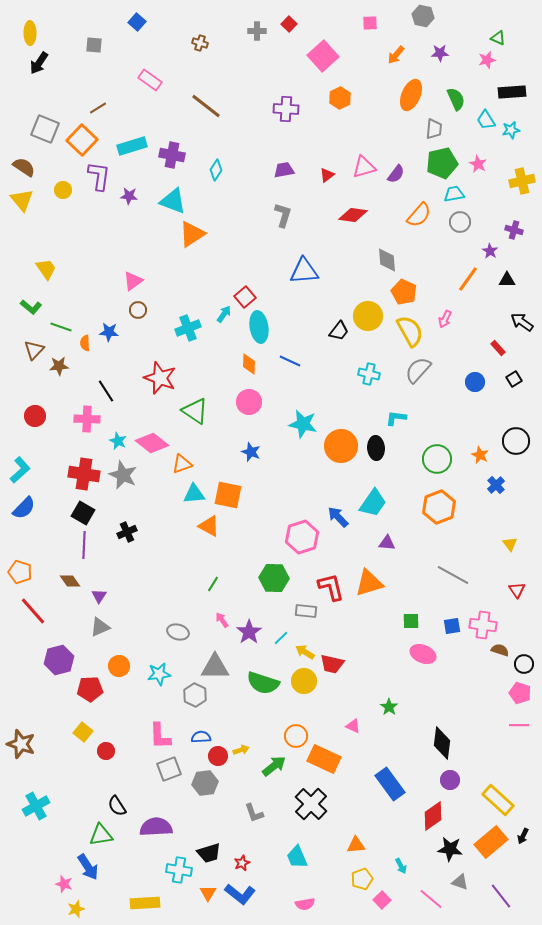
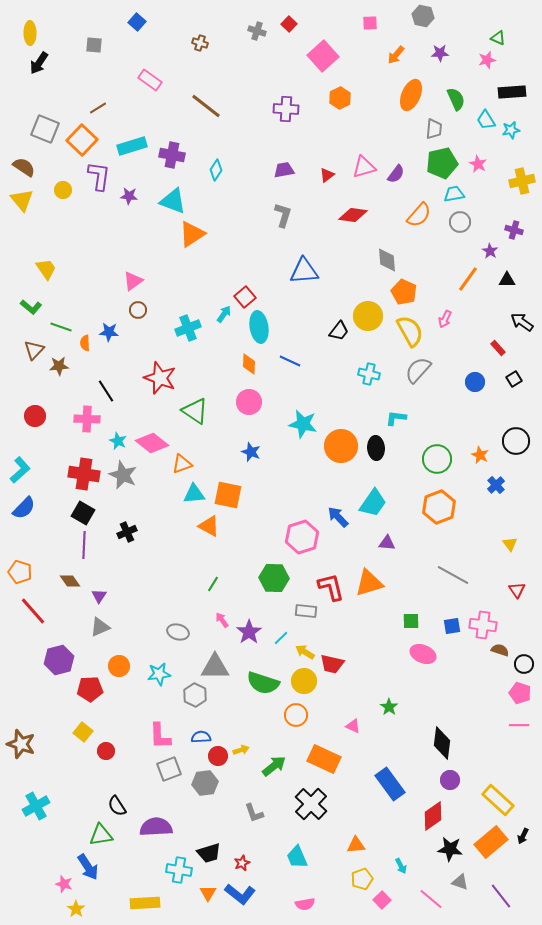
gray cross at (257, 31): rotated 18 degrees clockwise
orange circle at (296, 736): moved 21 px up
yellow star at (76, 909): rotated 18 degrees counterclockwise
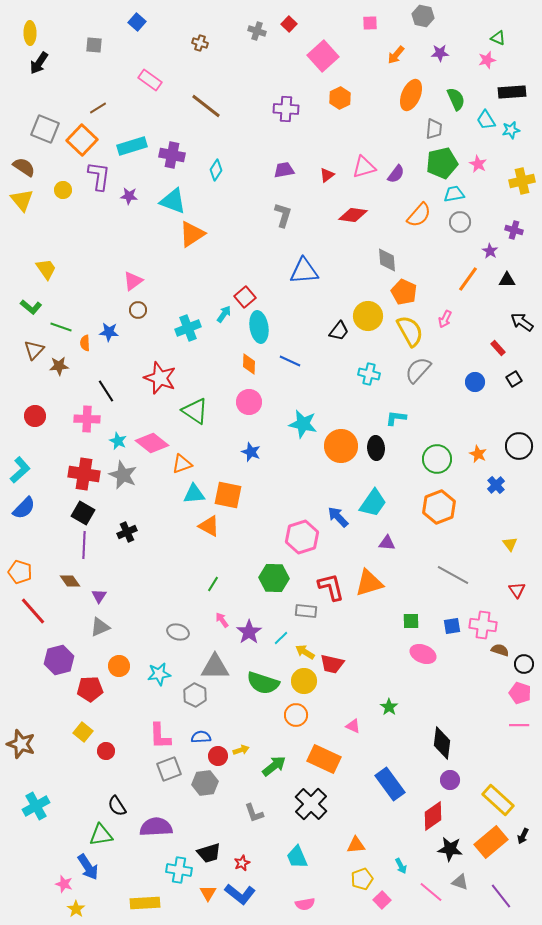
black circle at (516, 441): moved 3 px right, 5 px down
orange star at (480, 455): moved 2 px left, 1 px up
pink line at (431, 899): moved 7 px up
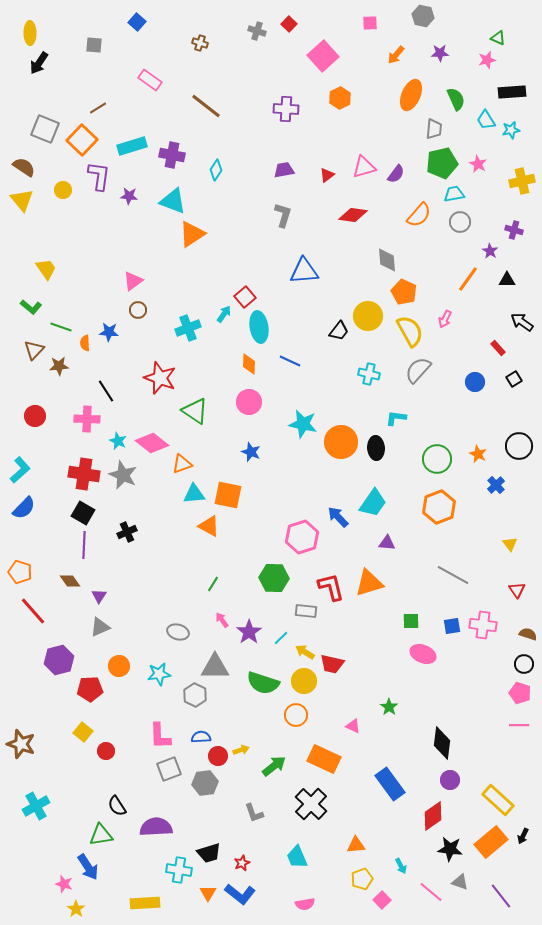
orange circle at (341, 446): moved 4 px up
brown semicircle at (500, 650): moved 28 px right, 16 px up
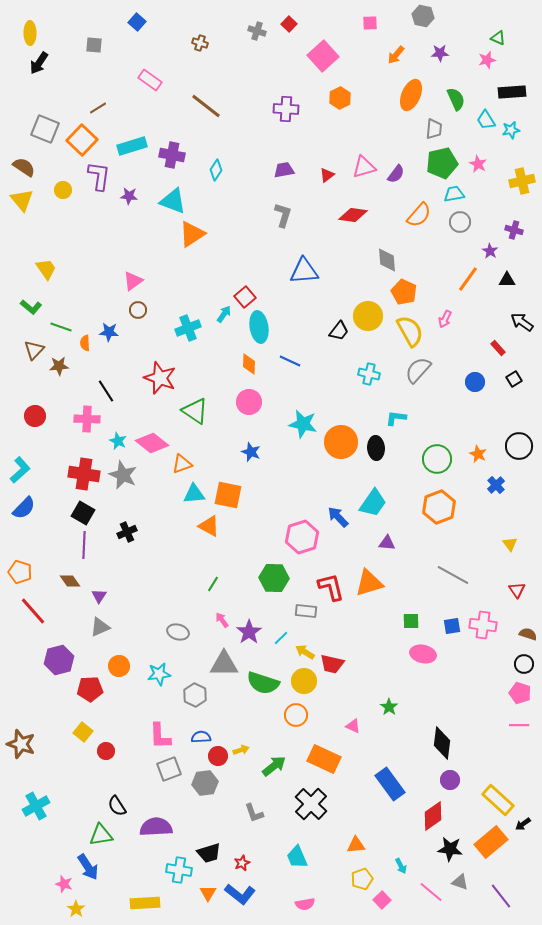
pink ellipse at (423, 654): rotated 10 degrees counterclockwise
gray triangle at (215, 667): moved 9 px right, 3 px up
black arrow at (523, 836): moved 12 px up; rotated 28 degrees clockwise
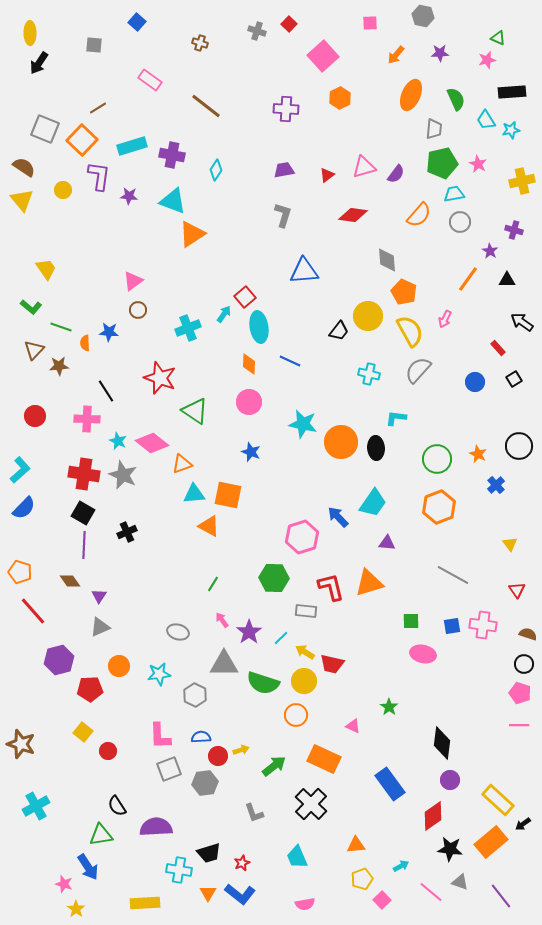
red circle at (106, 751): moved 2 px right
cyan arrow at (401, 866): rotated 91 degrees counterclockwise
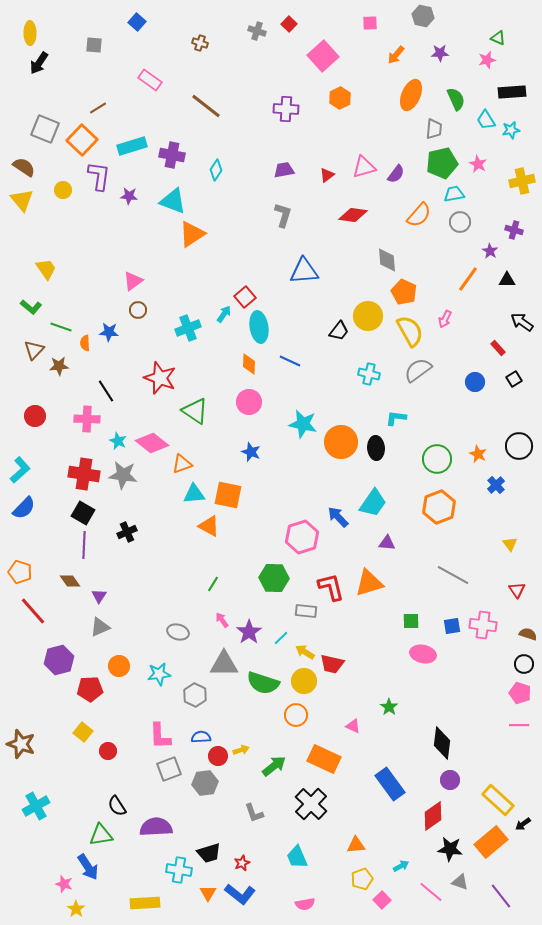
gray semicircle at (418, 370): rotated 12 degrees clockwise
gray star at (123, 475): rotated 16 degrees counterclockwise
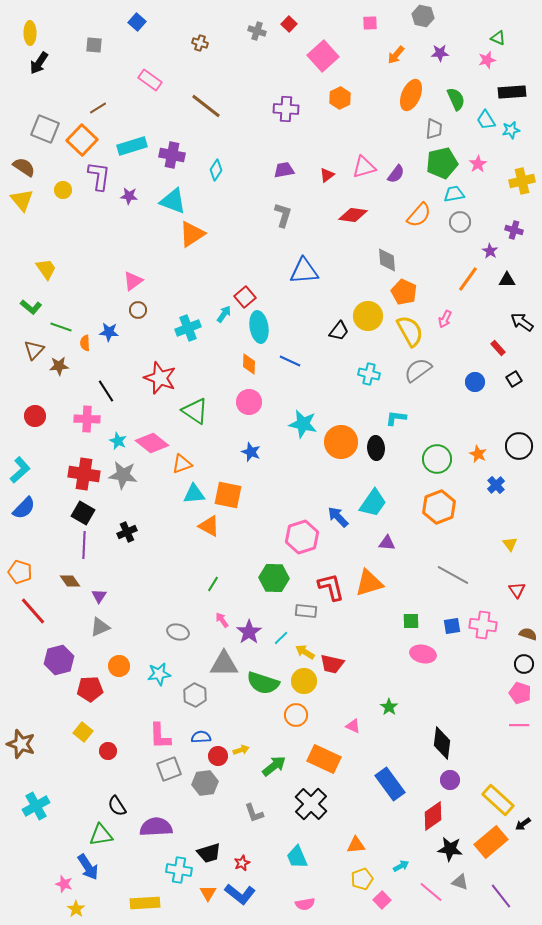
pink star at (478, 164): rotated 12 degrees clockwise
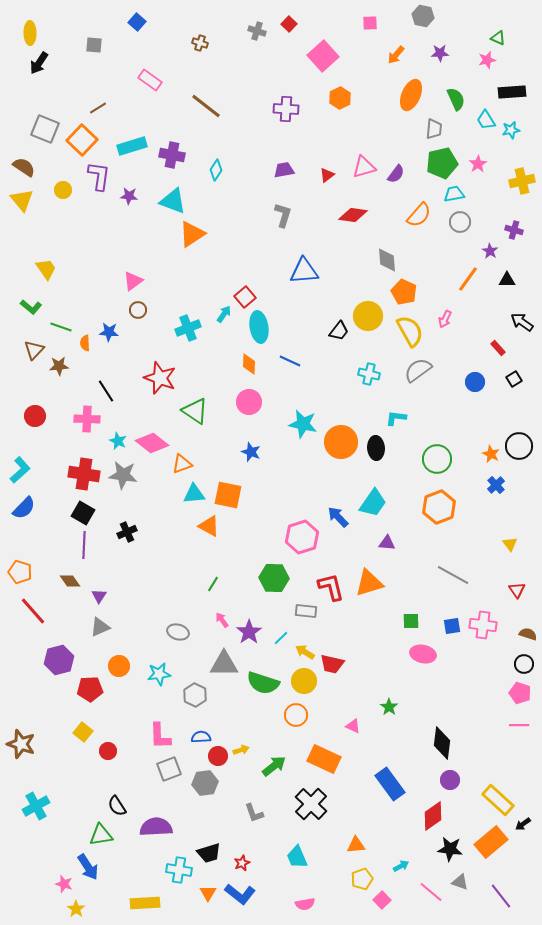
orange star at (478, 454): moved 13 px right
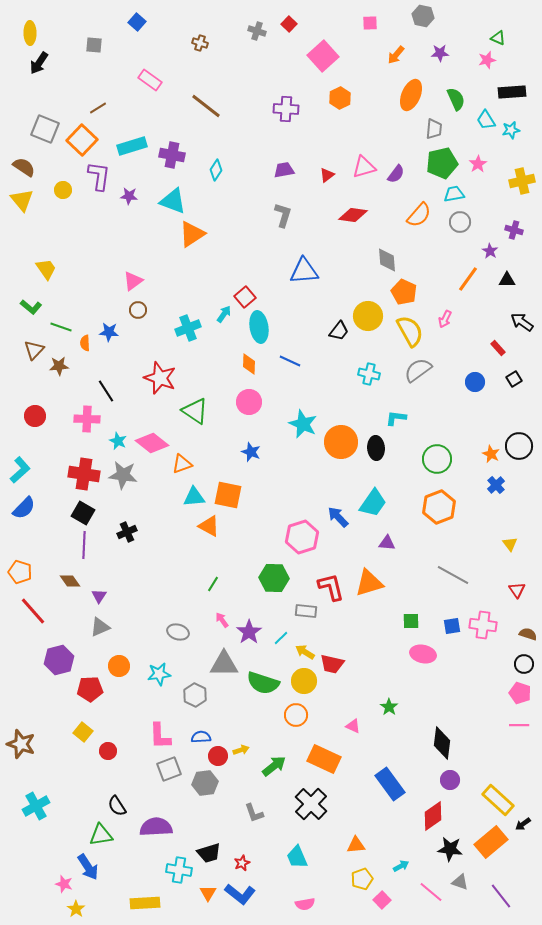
cyan star at (303, 424): rotated 12 degrees clockwise
cyan triangle at (194, 494): moved 3 px down
